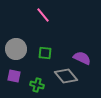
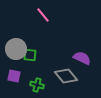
green square: moved 15 px left, 2 px down
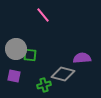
purple semicircle: rotated 30 degrees counterclockwise
gray diamond: moved 3 px left, 2 px up; rotated 35 degrees counterclockwise
green cross: moved 7 px right; rotated 32 degrees counterclockwise
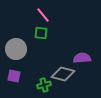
green square: moved 11 px right, 22 px up
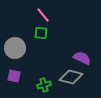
gray circle: moved 1 px left, 1 px up
purple semicircle: rotated 30 degrees clockwise
gray diamond: moved 8 px right, 3 px down
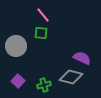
gray circle: moved 1 px right, 2 px up
purple square: moved 4 px right, 5 px down; rotated 32 degrees clockwise
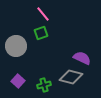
pink line: moved 1 px up
green square: rotated 24 degrees counterclockwise
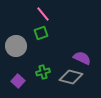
green cross: moved 1 px left, 13 px up
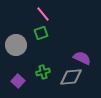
gray circle: moved 1 px up
gray diamond: rotated 20 degrees counterclockwise
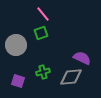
purple square: rotated 24 degrees counterclockwise
